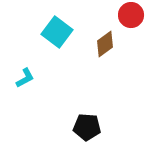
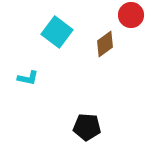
cyan L-shape: moved 3 px right; rotated 40 degrees clockwise
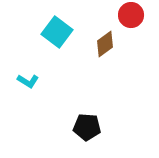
cyan L-shape: moved 3 px down; rotated 20 degrees clockwise
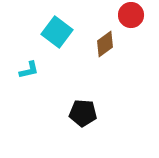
cyan L-shape: moved 1 px right, 11 px up; rotated 45 degrees counterclockwise
black pentagon: moved 4 px left, 14 px up
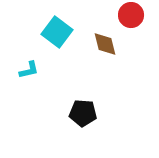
brown diamond: rotated 68 degrees counterclockwise
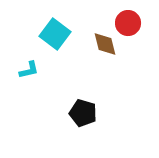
red circle: moved 3 px left, 8 px down
cyan square: moved 2 px left, 2 px down
black pentagon: rotated 12 degrees clockwise
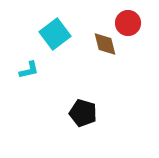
cyan square: rotated 16 degrees clockwise
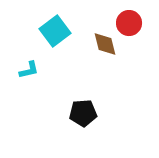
red circle: moved 1 px right
cyan square: moved 3 px up
black pentagon: rotated 20 degrees counterclockwise
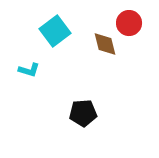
cyan L-shape: rotated 30 degrees clockwise
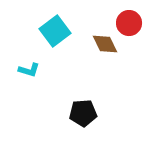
brown diamond: rotated 12 degrees counterclockwise
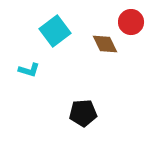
red circle: moved 2 px right, 1 px up
